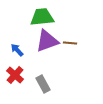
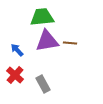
purple triangle: rotated 10 degrees clockwise
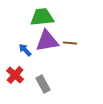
blue arrow: moved 8 px right
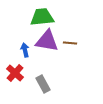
purple triangle: rotated 20 degrees clockwise
blue arrow: rotated 32 degrees clockwise
red cross: moved 2 px up
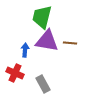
green trapezoid: rotated 70 degrees counterclockwise
blue arrow: rotated 16 degrees clockwise
red cross: rotated 18 degrees counterclockwise
